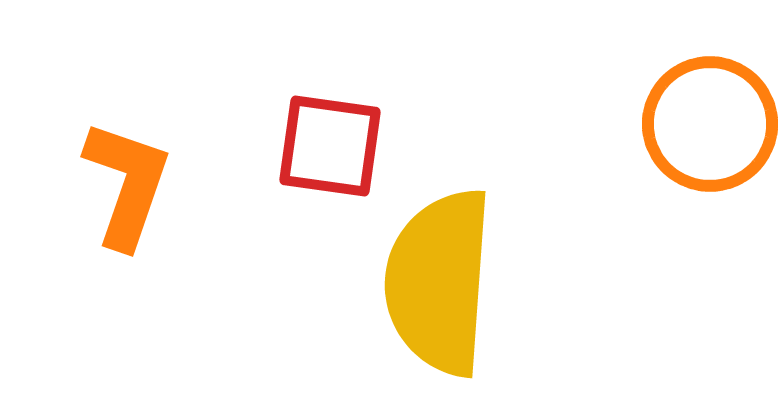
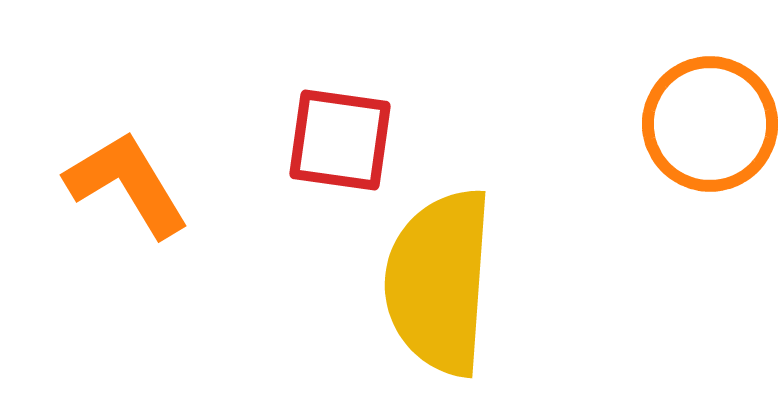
red square: moved 10 px right, 6 px up
orange L-shape: rotated 50 degrees counterclockwise
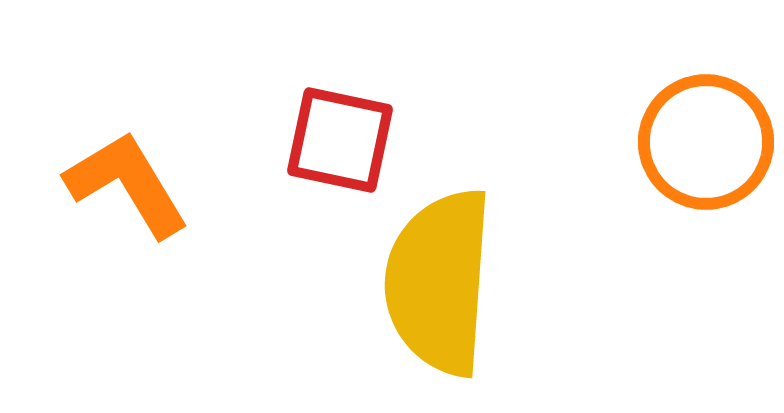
orange circle: moved 4 px left, 18 px down
red square: rotated 4 degrees clockwise
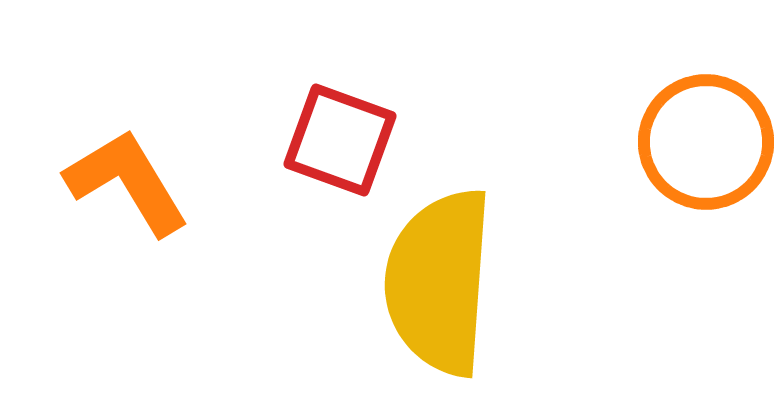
red square: rotated 8 degrees clockwise
orange L-shape: moved 2 px up
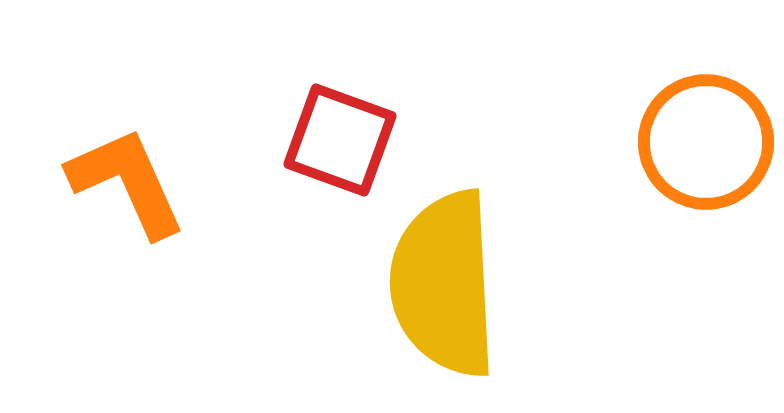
orange L-shape: rotated 7 degrees clockwise
yellow semicircle: moved 5 px right, 2 px down; rotated 7 degrees counterclockwise
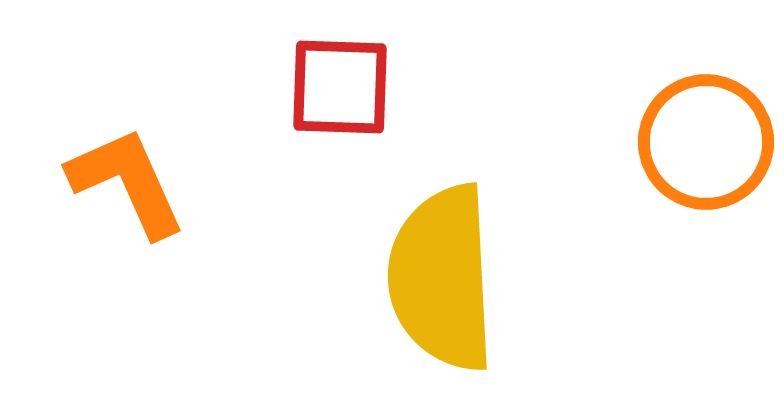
red square: moved 53 px up; rotated 18 degrees counterclockwise
yellow semicircle: moved 2 px left, 6 px up
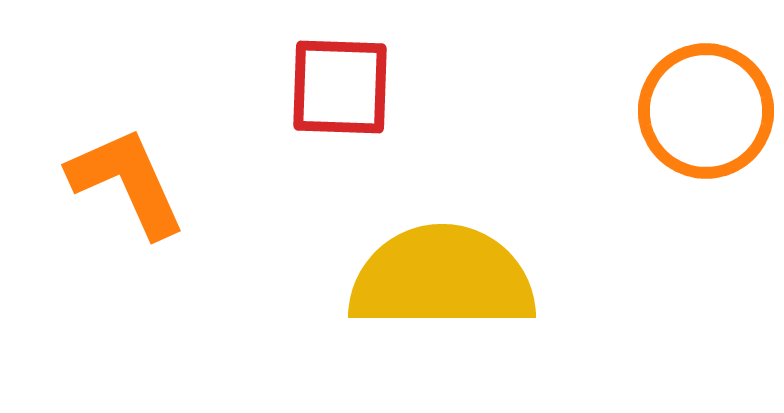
orange circle: moved 31 px up
yellow semicircle: rotated 93 degrees clockwise
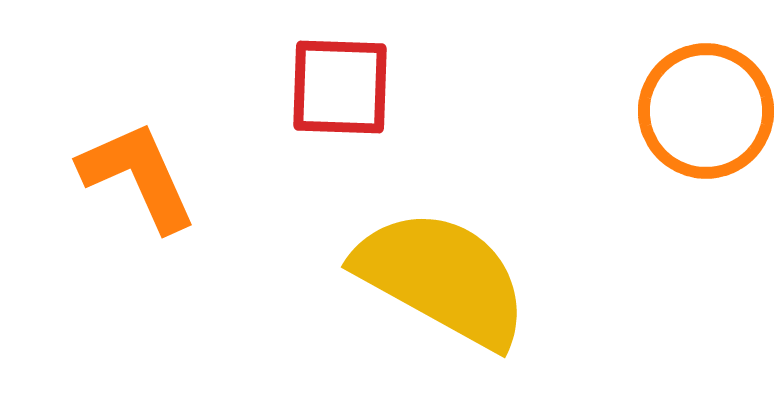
orange L-shape: moved 11 px right, 6 px up
yellow semicircle: rotated 29 degrees clockwise
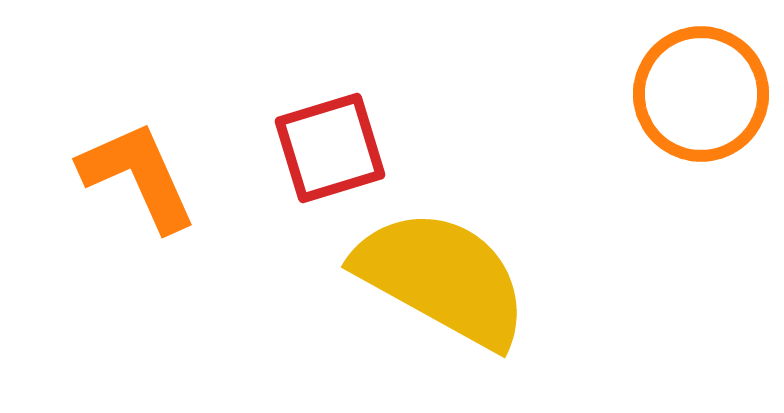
red square: moved 10 px left, 61 px down; rotated 19 degrees counterclockwise
orange circle: moved 5 px left, 17 px up
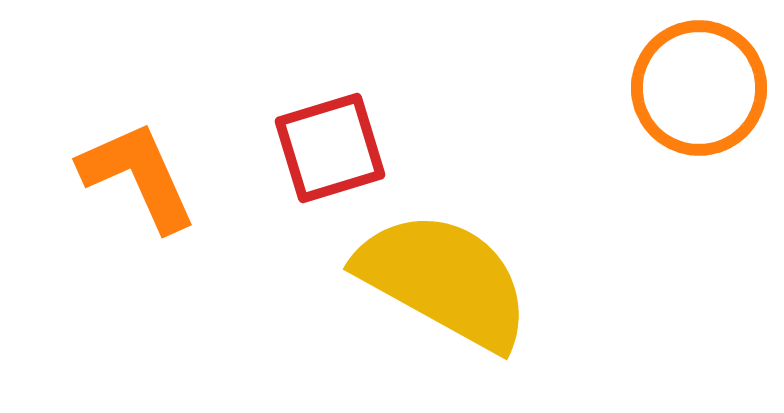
orange circle: moved 2 px left, 6 px up
yellow semicircle: moved 2 px right, 2 px down
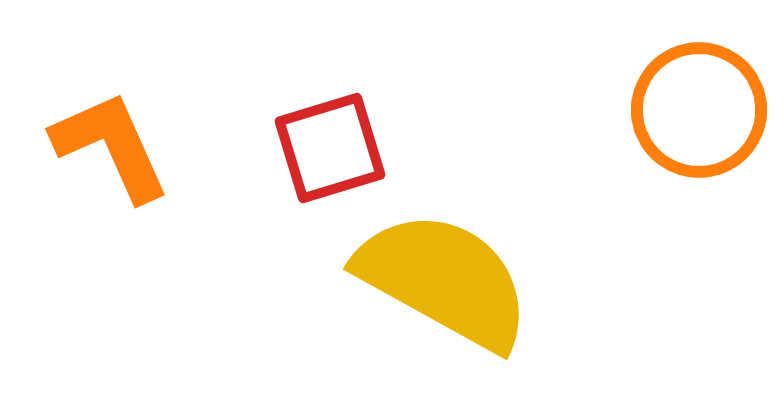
orange circle: moved 22 px down
orange L-shape: moved 27 px left, 30 px up
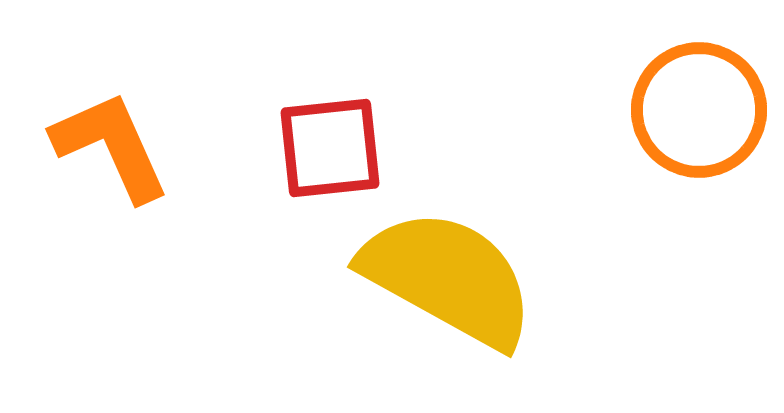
red square: rotated 11 degrees clockwise
yellow semicircle: moved 4 px right, 2 px up
